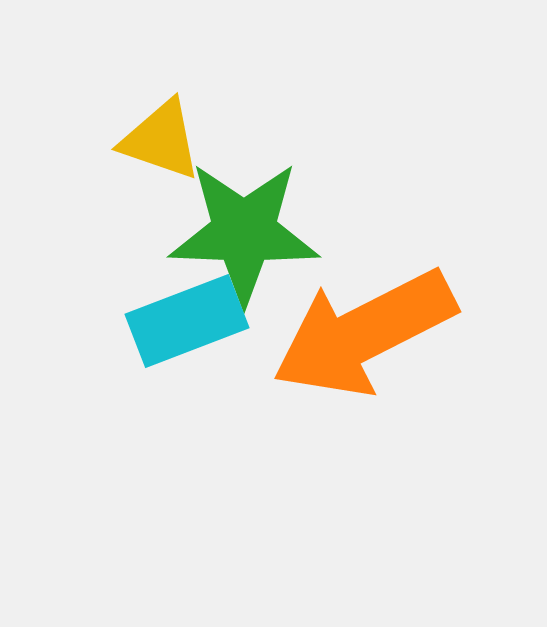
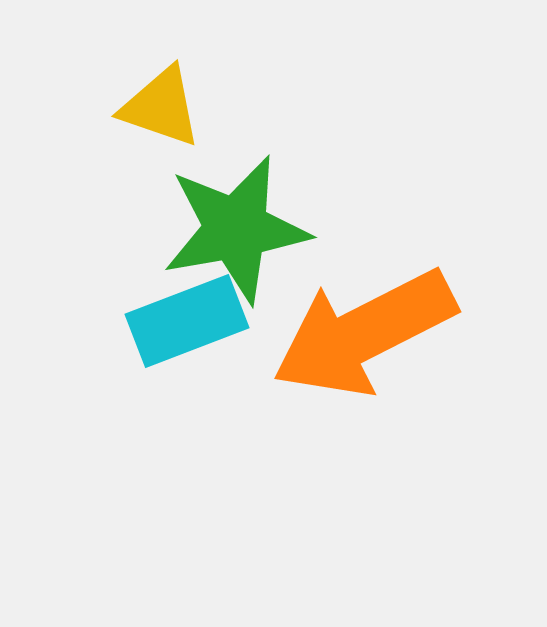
yellow triangle: moved 33 px up
green star: moved 8 px left, 3 px up; rotated 12 degrees counterclockwise
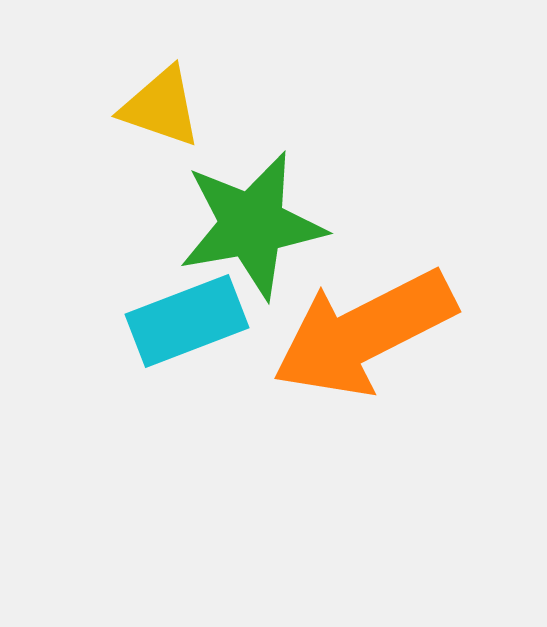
green star: moved 16 px right, 4 px up
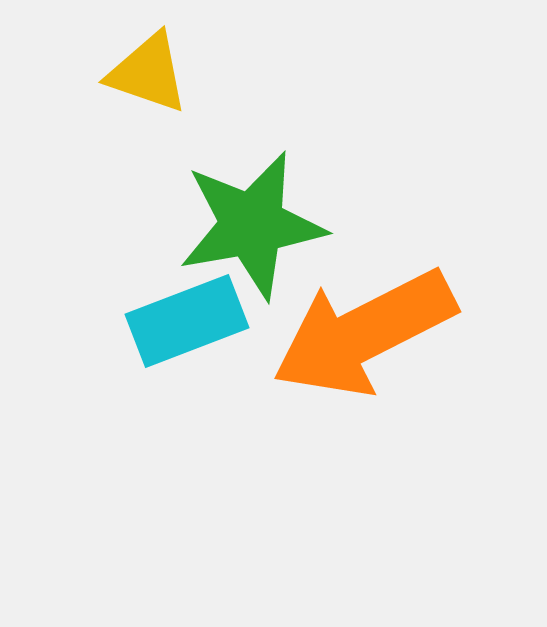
yellow triangle: moved 13 px left, 34 px up
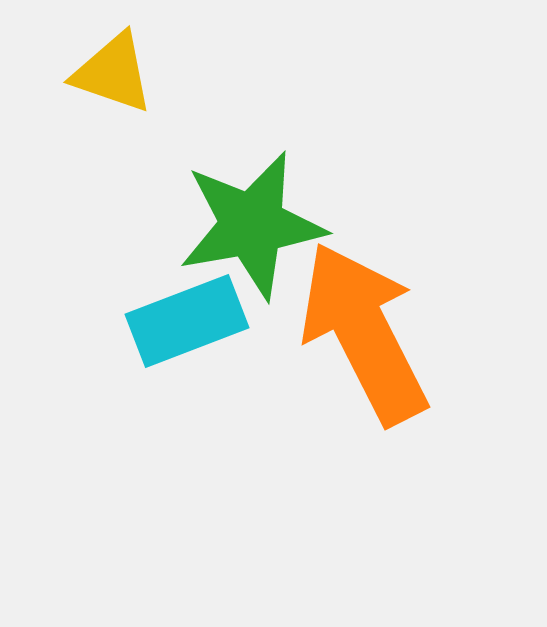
yellow triangle: moved 35 px left
orange arrow: rotated 90 degrees clockwise
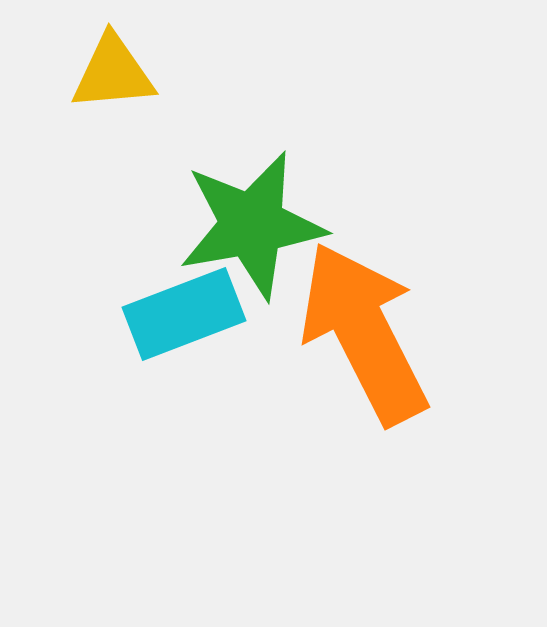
yellow triangle: rotated 24 degrees counterclockwise
cyan rectangle: moved 3 px left, 7 px up
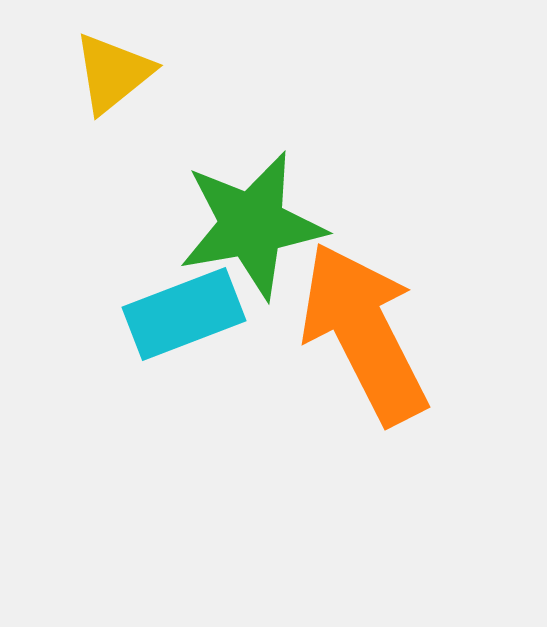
yellow triangle: rotated 34 degrees counterclockwise
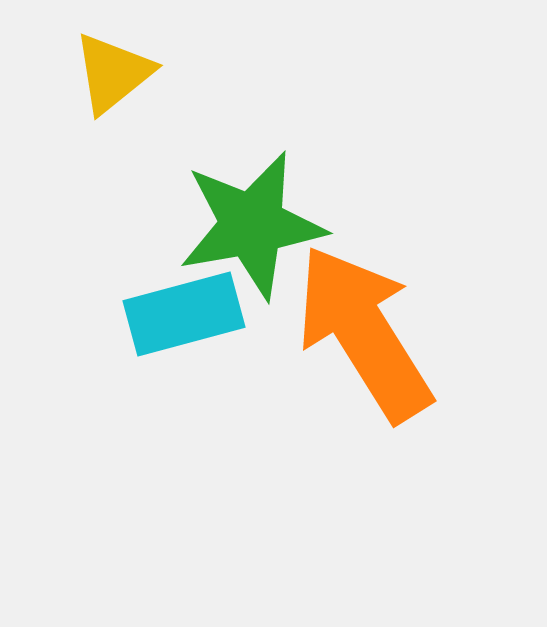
cyan rectangle: rotated 6 degrees clockwise
orange arrow: rotated 5 degrees counterclockwise
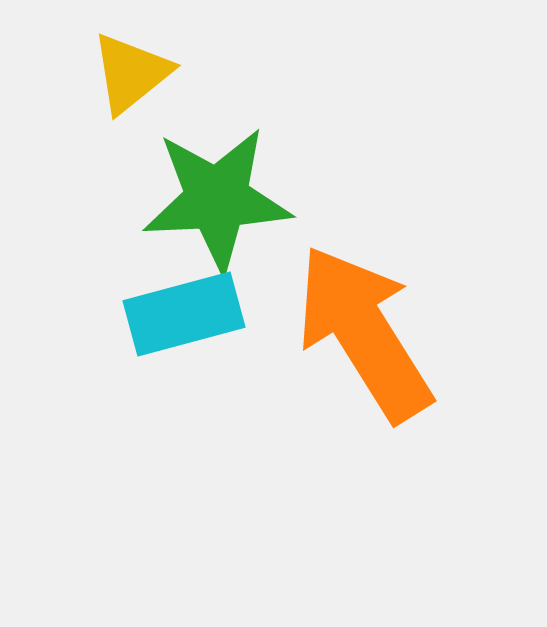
yellow triangle: moved 18 px right
green star: moved 35 px left, 26 px up; rotated 7 degrees clockwise
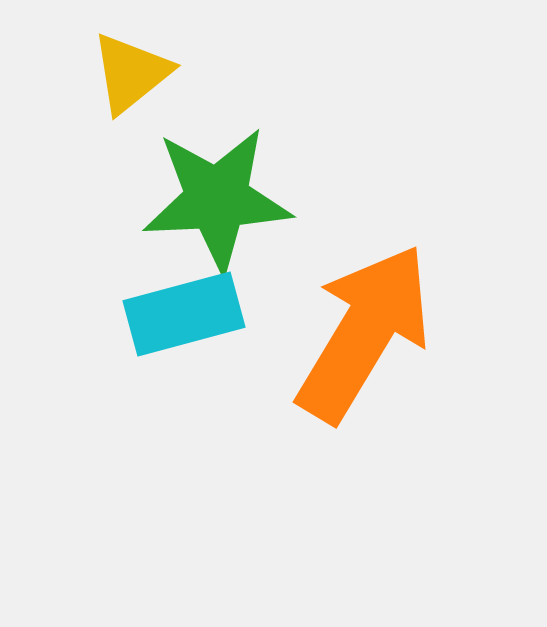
orange arrow: rotated 63 degrees clockwise
